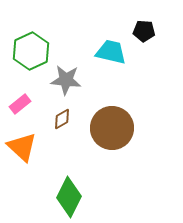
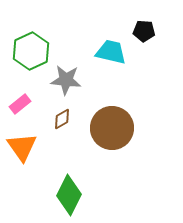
orange triangle: rotated 12 degrees clockwise
green diamond: moved 2 px up
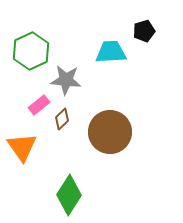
black pentagon: rotated 20 degrees counterclockwise
cyan trapezoid: rotated 16 degrees counterclockwise
pink rectangle: moved 19 px right, 1 px down
brown diamond: rotated 15 degrees counterclockwise
brown circle: moved 2 px left, 4 px down
green diamond: rotated 6 degrees clockwise
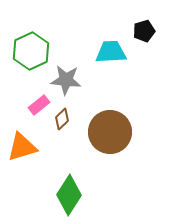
orange triangle: rotated 48 degrees clockwise
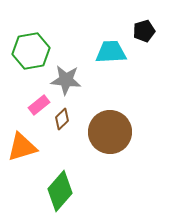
green hexagon: rotated 15 degrees clockwise
green diamond: moved 9 px left, 4 px up; rotated 9 degrees clockwise
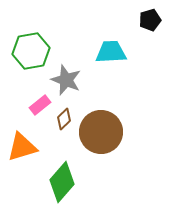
black pentagon: moved 6 px right, 11 px up
gray star: rotated 16 degrees clockwise
pink rectangle: moved 1 px right
brown diamond: moved 2 px right
brown circle: moved 9 px left
green diamond: moved 2 px right, 9 px up
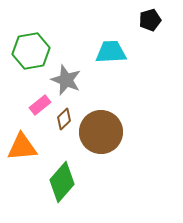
orange triangle: rotated 12 degrees clockwise
